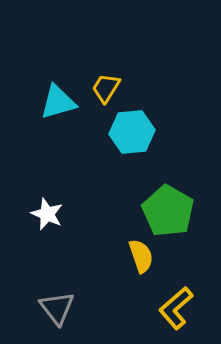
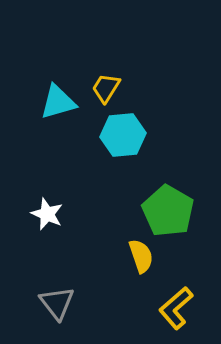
cyan hexagon: moved 9 px left, 3 px down
gray triangle: moved 5 px up
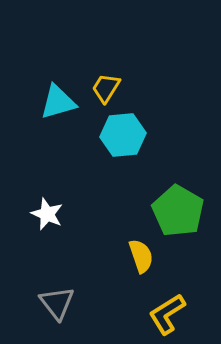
green pentagon: moved 10 px right
yellow L-shape: moved 9 px left, 6 px down; rotated 9 degrees clockwise
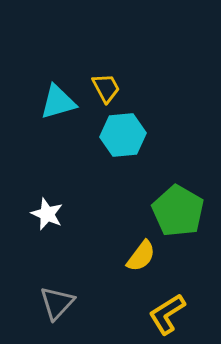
yellow trapezoid: rotated 120 degrees clockwise
yellow semicircle: rotated 56 degrees clockwise
gray triangle: rotated 21 degrees clockwise
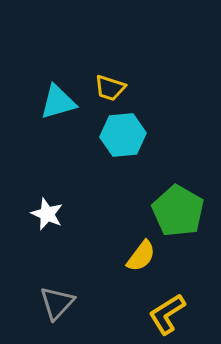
yellow trapezoid: moved 4 px right; rotated 136 degrees clockwise
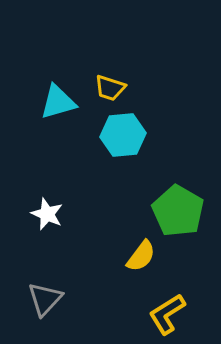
gray triangle: moved 12 px left, 4 px up
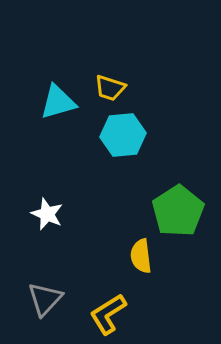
green pentagon: rotated 9 degrees clockwise
yellow semicircle: rotated 136 degrees clockwise
yellow L-shape: moved 59 px left
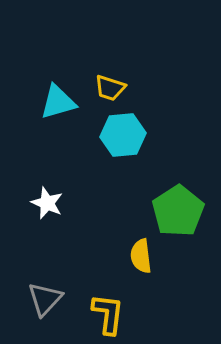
white star: moved 11 px up
yellow L-shape: rotated 129 degrees clockwise
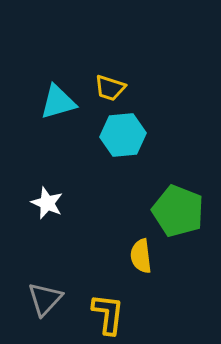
green pentagon: rotated 18 degrees counterclockwise
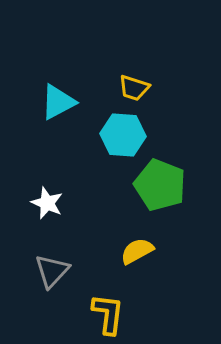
yellow trapezoid: moved 24 px right
cyan triangle: rotated 12 degrees counterclockwise
cyan hexagon: rotated 9 degrees clockwise
green pentagon: moved 18 px left, 26 px up
yellow semicircle: moved 4 px left, 5 px up; rotated 68 degrees clockwise
gray triangle: moved 7 px right, 28 px up
